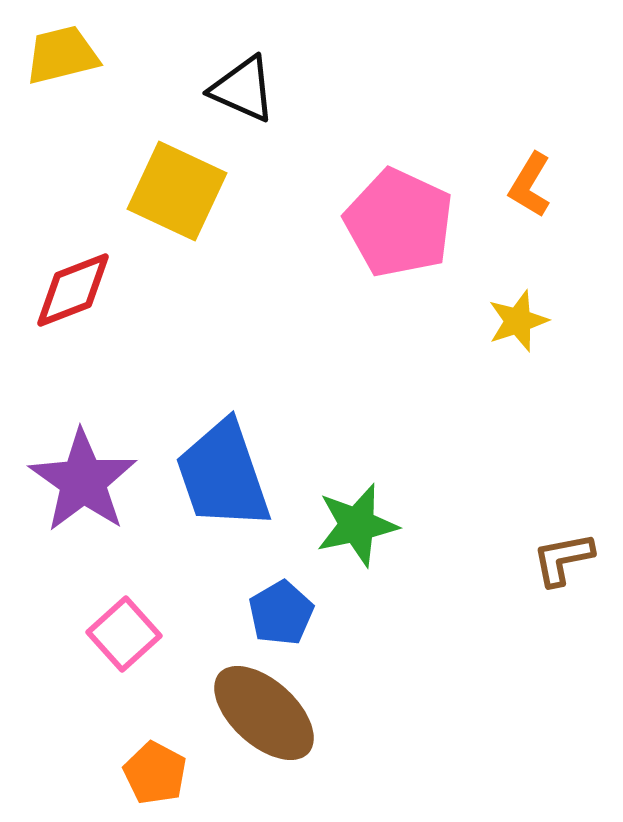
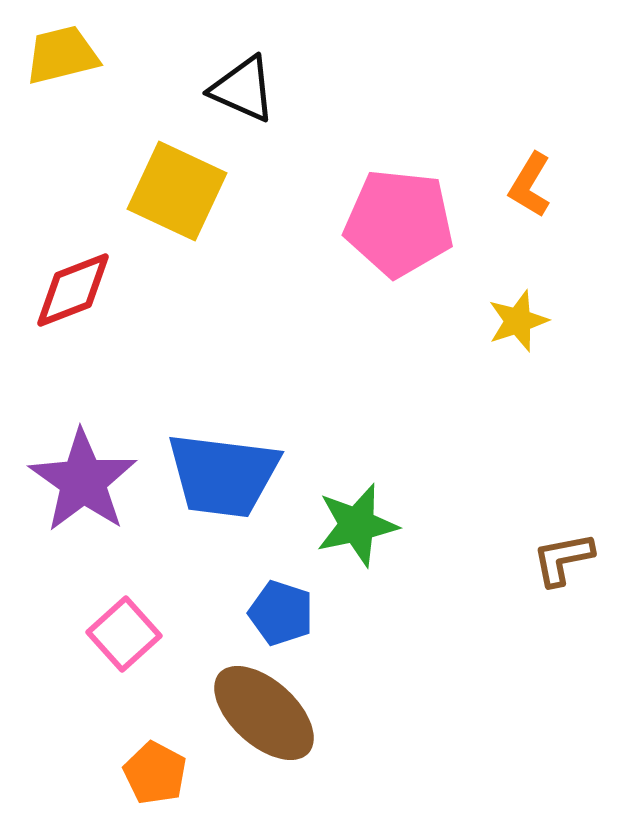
pink pentagon: rotated 19 degrees counterclockwise
blue trapezoid: rotated 64 degrees counterclockwise
blue pentagon: rotated 24 degrees counterclockwise
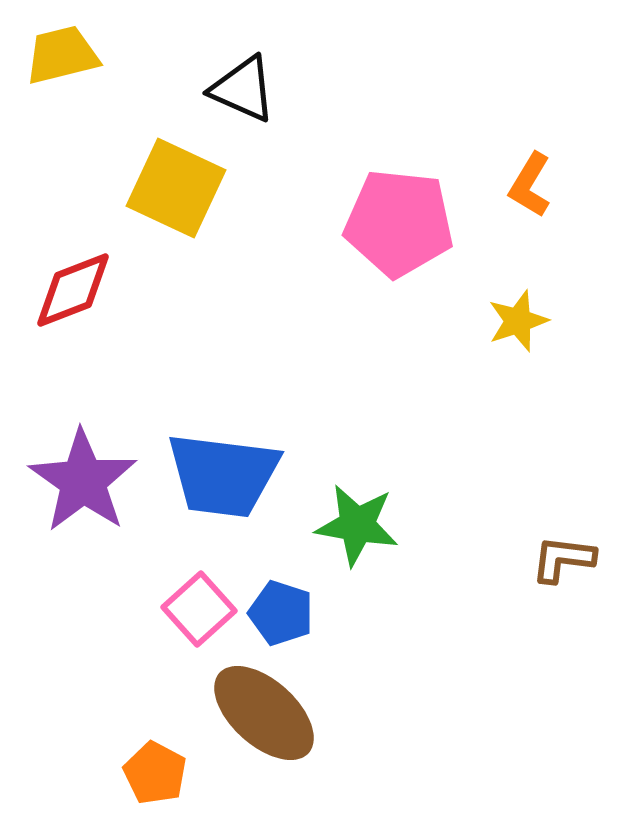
yellow square: moved 1 px left, 3 px up
green star: rotated 22 degrees clockwise
brown L-shape: rotated 18 degrees clockwise
pink square: moved 75 px right, 25 px up
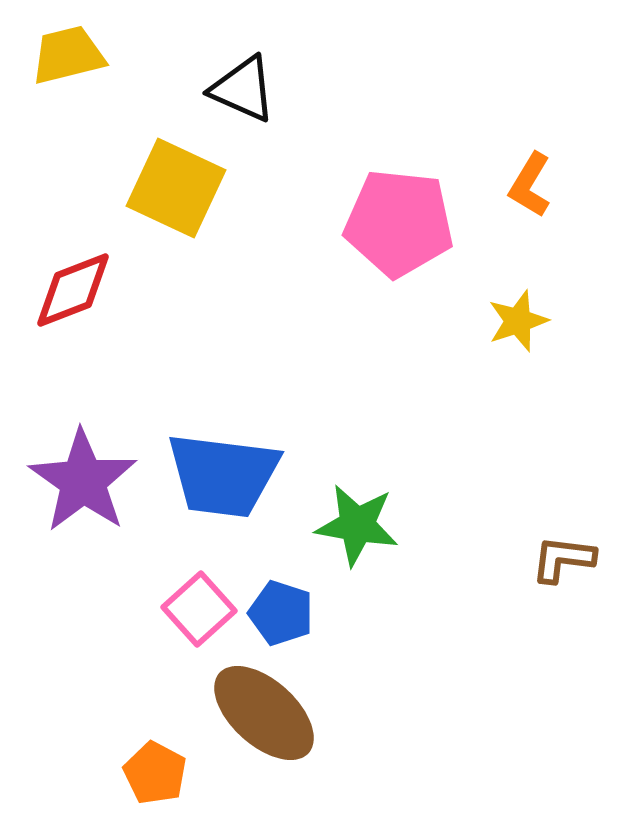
yellow trapezoid: moved 6 px right
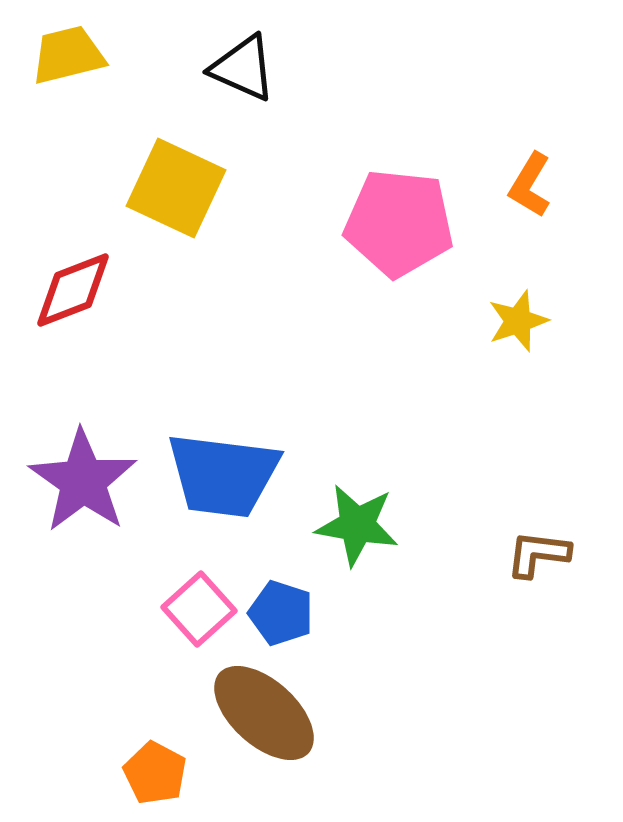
black triangle: moved 21 px up
brown L-shape: moved 25 px left, 5 px up
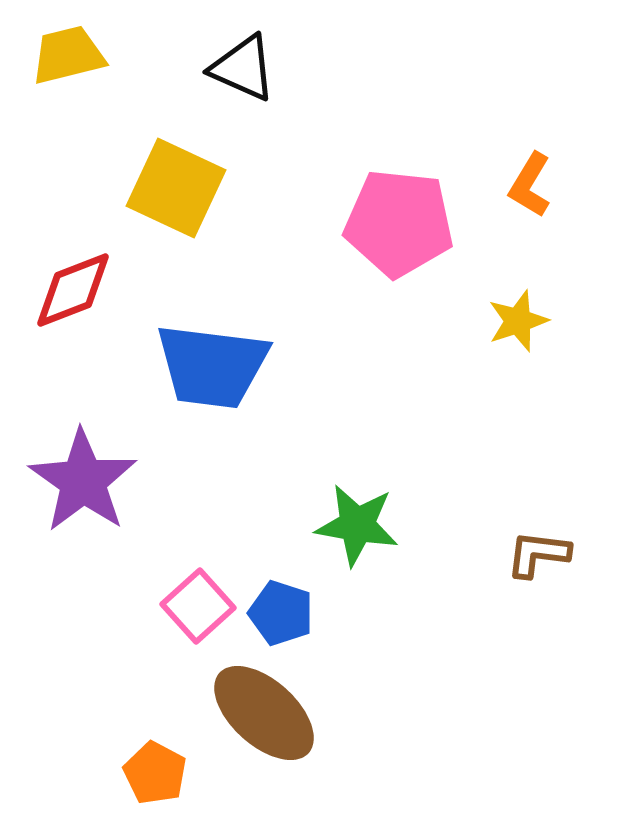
blue trapezoid: moved 11 px left, 109 px up
pink square: moved 1 px left, 3 px up
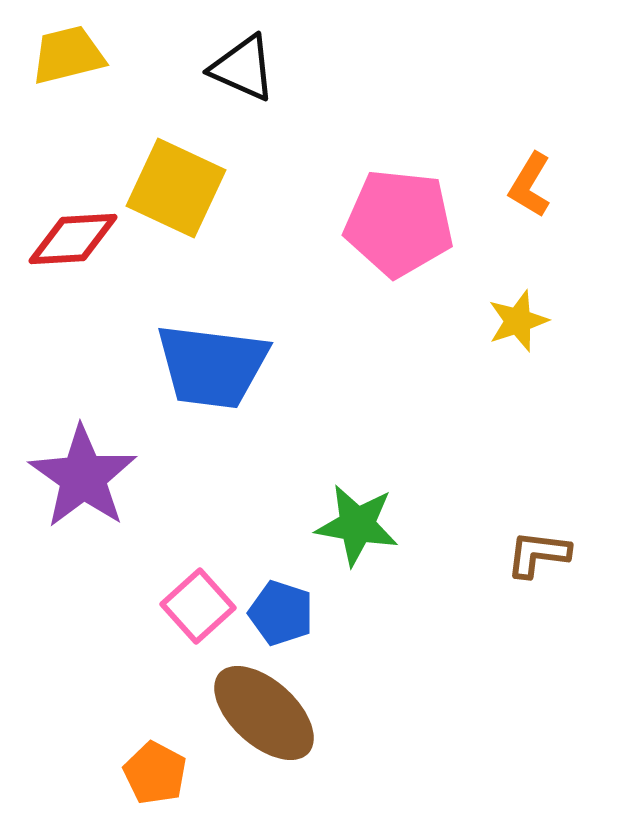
red diamond: moved 51 px up; rotated 18 degrees clockwise
purple star: moved 4 px up
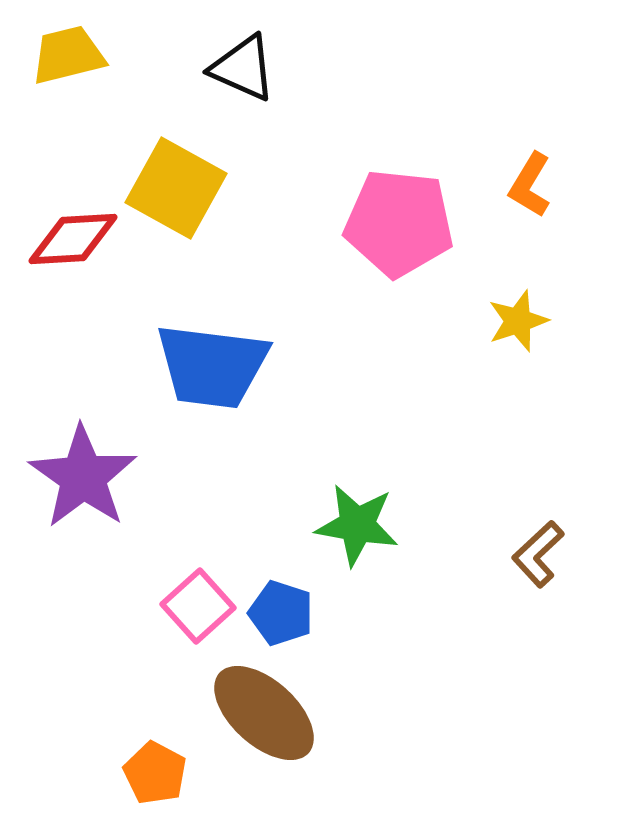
yellow square: rotated 4 degrees clockwise
brown L-shape: rotated 50 degrees counterclockwise
